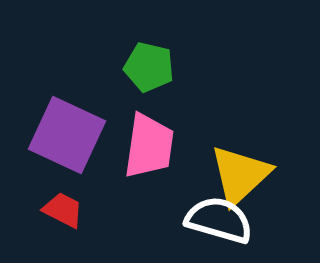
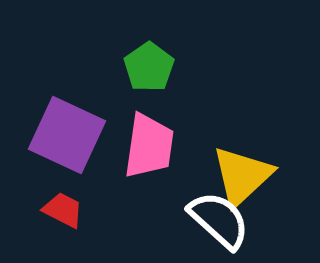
green pentagon: rotated 24 degrees clockwise
yellow triangle: moved 2 px right, 1 px down
white semicircle: rotated 26 degrees clockwise
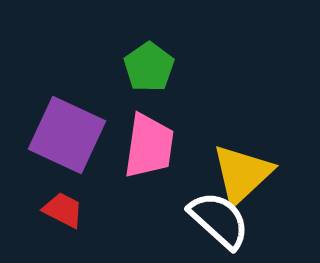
yellow triangle: moved 2 px up
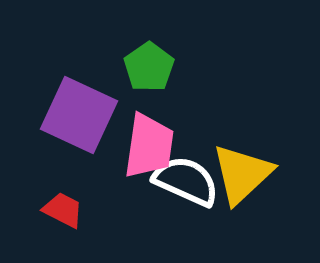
purple square: moved 12 px right, 20 px up
white semicircle: moved 33 px left, 39 px up; rotated 18 degrees counterclockwise
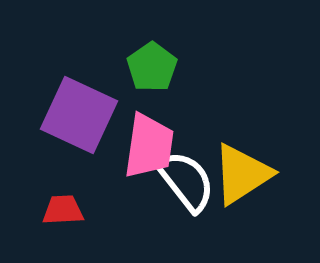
green pentagon: moved 3 px right
yellow triangle: rotated 10 degrees clockwise
white semicircle: rotated 28 degrees clockwise
red trapezoid: rotated 30 degrees counterclockwise
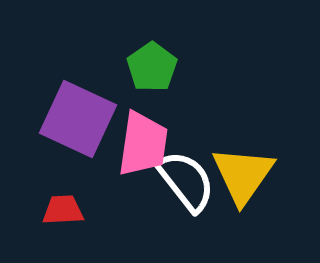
purple square: moved 1 px left, 4 px down
pink trapezoid: moved 6 px left, 2 px up
yellow triangle: moved 1 px right, 1 px down; rotated 22 degrees counterclockwise
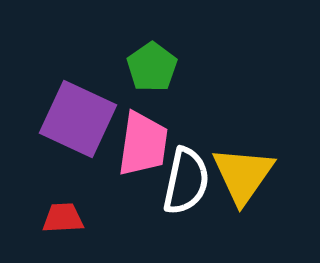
white semicircle: rotated 50 degrees clockwise
red trapezoid: moved 8 px down
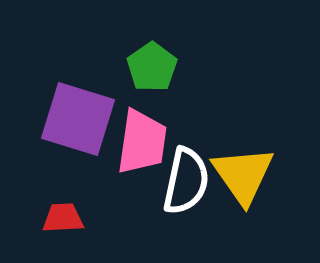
purple square: rotated 8 degrees counterclockwise
pink trapezoid: moved 1 px left, 2 px up
yellow triangle: rotated 10 degrees counterclockwise
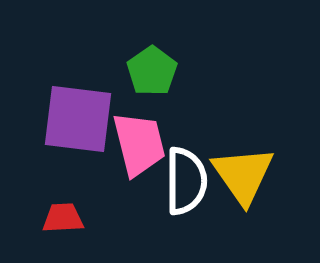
green pentagon: moved 4 px down
purple square: rotated 10 degrees counterclockwise
pink trapezoid: moved 3 px left, 2 px down; rotated 22 degrees counterclockwise
white semicircle: rotated 12 degrees counterclockwise
